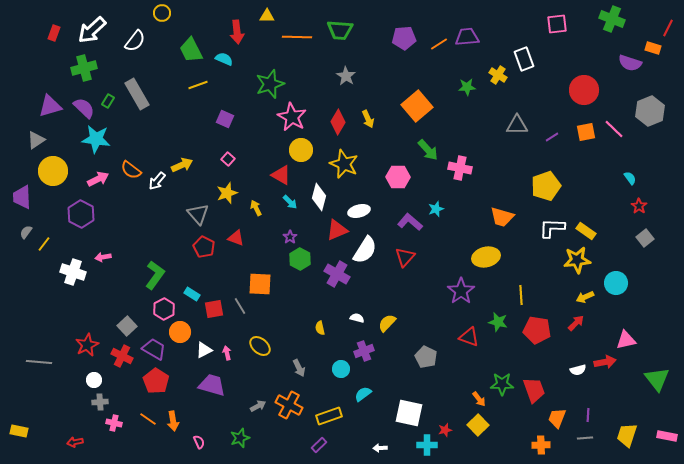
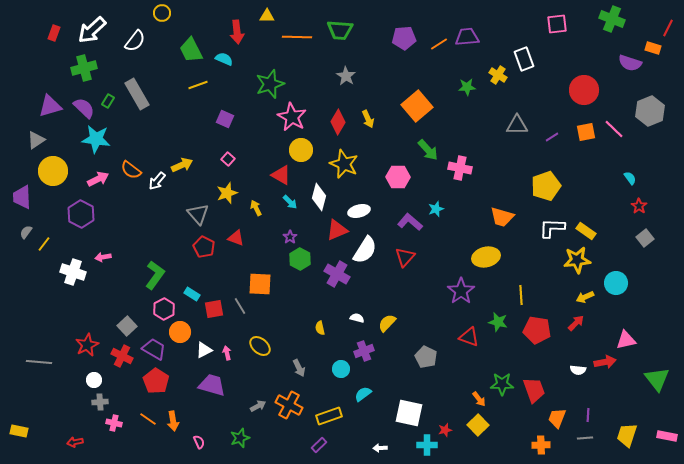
white semicircle at (578, 370): rotated 21 degrees clockwise
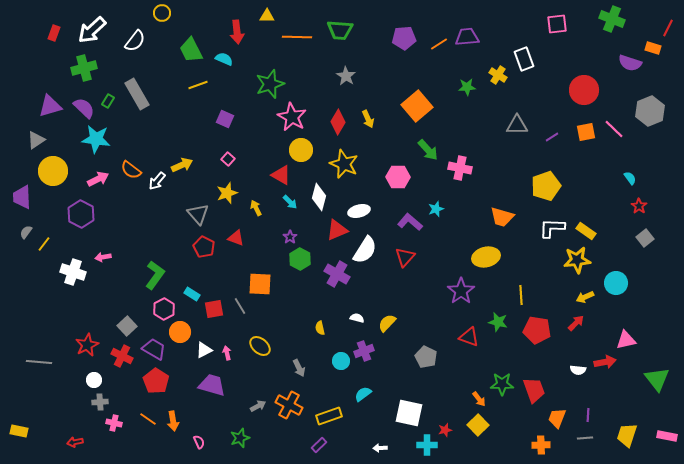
cyan circle at (341, 369): moved 8 px up
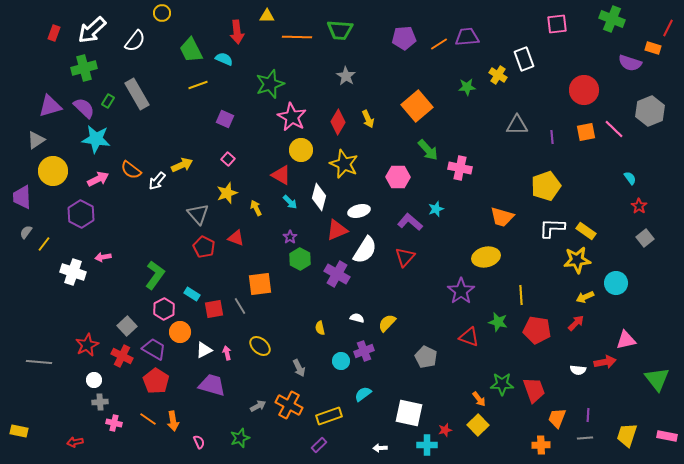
purple line at (552, 137): rotated 64 degrees counterclockwise
orange square at (260, 284): rotated 10 degrees counterclockwise
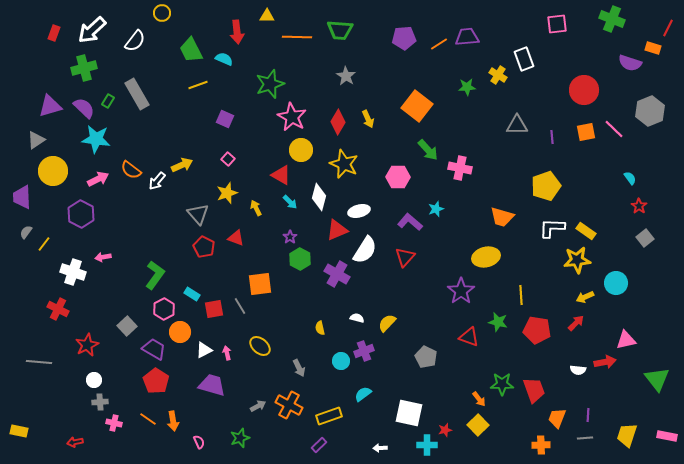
orange square at (417, 106): rotated 12 degrees counterclockwise
red cross at (122, 356): moved 64 px left, 47 px up
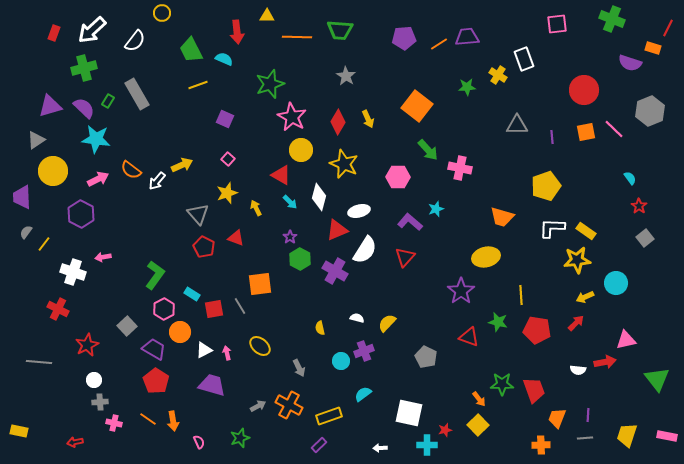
purple cross at (337, 274): moved 2 px left, 3 px up
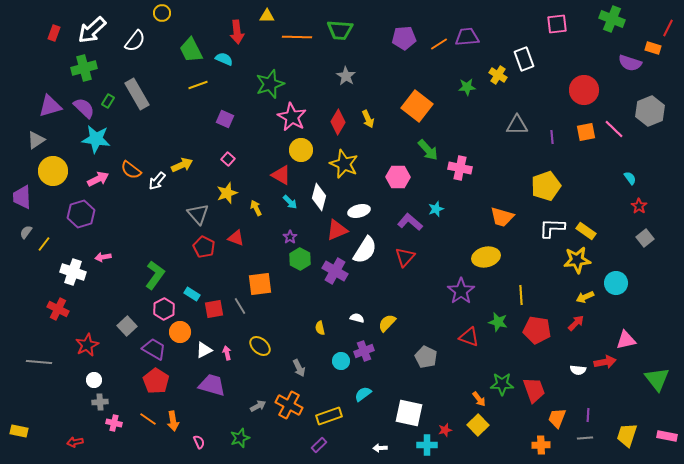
purple hexagon at (81, 214): rotated 16 degrees clockwise
